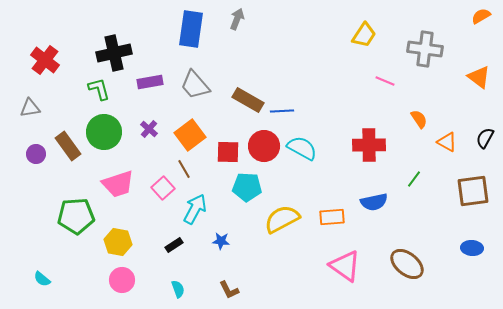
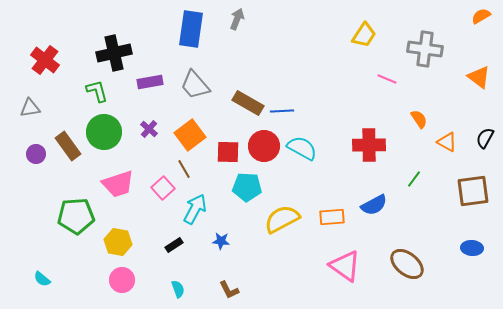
pink line at (385, 81): moved 2 px right, 2 px up
green L-shape at (99, 89): moved 2 px left, 2 px down
brown rectangle at (248, 100): moved 3 px down
blue semicircle at (374, 202): moved 3 px down; rotated 16 degrees counterclockwise
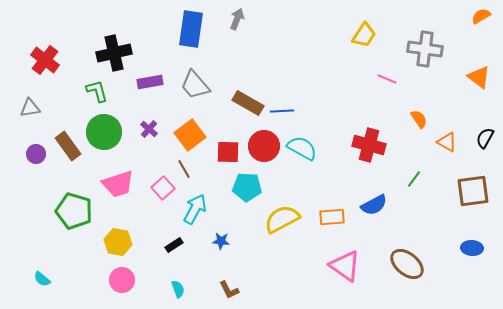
red cross at (369, 145): rotated 16 degrees clockwise
green pentagon at (76, 216): moved 2 px left, 5 px up; rotated 21 degrees clockwise
